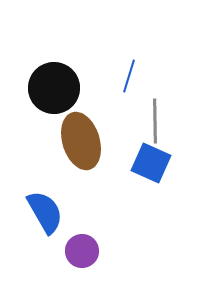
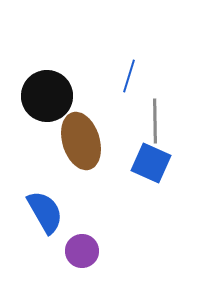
black circle: moved 7 px left, 8 px down
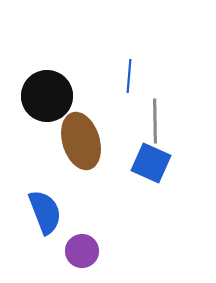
blue line: rotated 12 degrees counterclockwise
blue semicircle: rotated 9 degrees clockwise
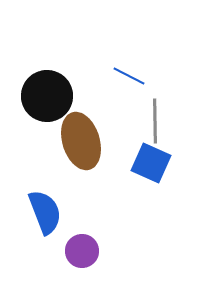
blue line: rotated 68 degrees counterclockwise
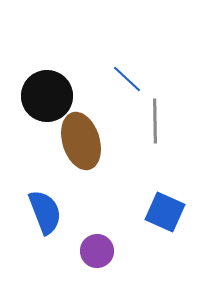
blue line: moved 2 px left, 3 px down; rotated 16 degrees clockwise
blue square: moved 14 px right, 49 px down
purple circle: moved 15 px right
